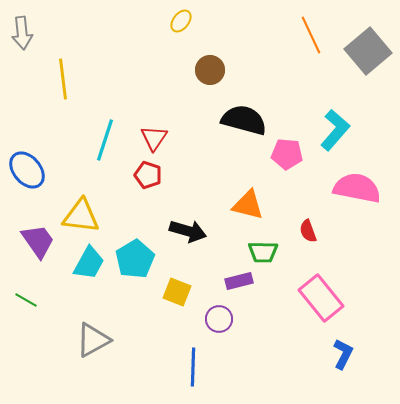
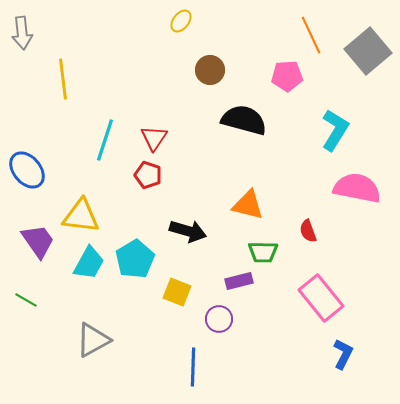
cyan L-shape: rotated 9 degrees counterclockwise
pink pentagon: moved 78 px up; rotated 8 degrees counterclockwise
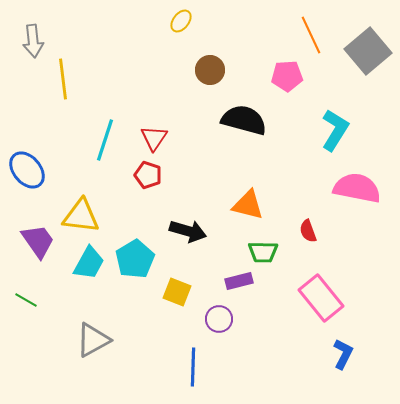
gray arrow: moved 11 px right, 8 px down
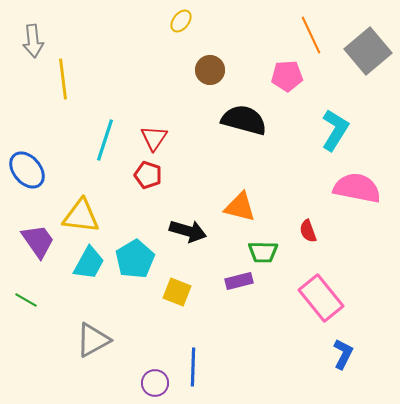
orange triangle: moved 8 px left, 2 px down
purple circle: moved 64 px left, 64 px down
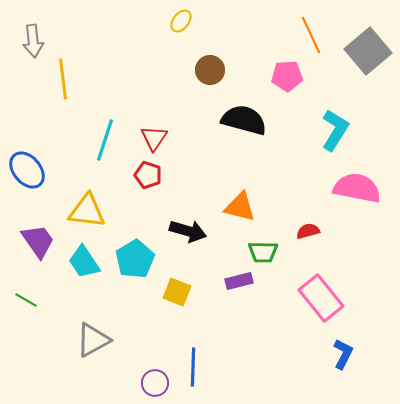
yellow triangle: moved 6 px right, 5 px up
red semicircle: rotated 95 degrees clockwise
cyan trapezoid: moved 5 px left, 1 px up; rotated 117 degrees clockwise
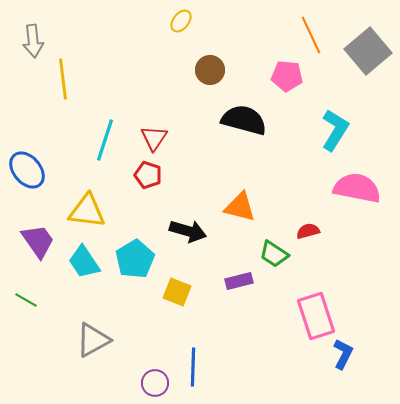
pink pentagon: rotated 8 degrees clockwise
green trapezoid: moved 11 px right, 2 px down; rotated 32 degrees clockwise
pink rectangle: moved 5 px left, 18 px down; rotated 21 degrees clockwise
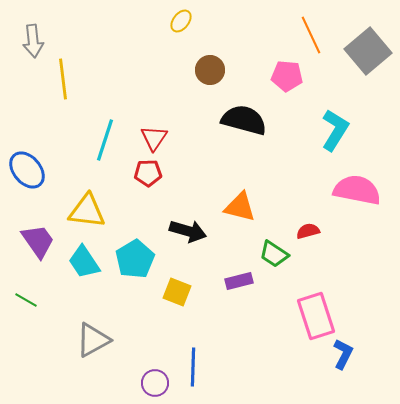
red pentagon: moved 2 px up; rotated 20 degrees counterclockwise
pink semicircle: moved 2 px down
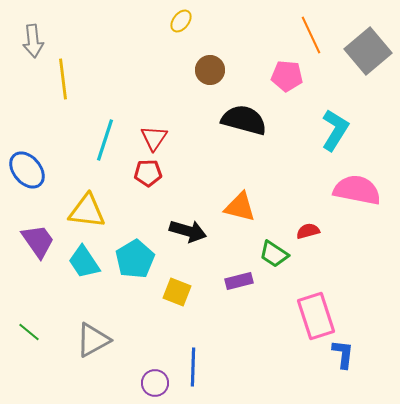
green line: moved 3 px right, 32 px down; rotated 10 degrees clockwise
blue L-shape: rotated 20 degrees counterclockwise
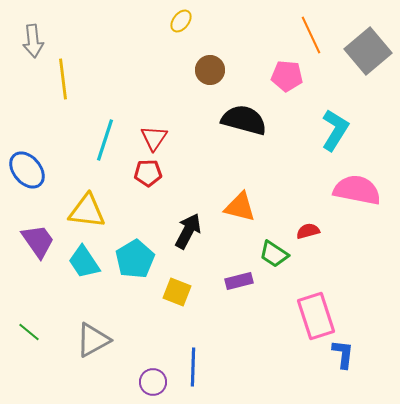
black arrow: rotated 78 degrees counterclockwise
purple circle: moved 2 px left, 1 px up
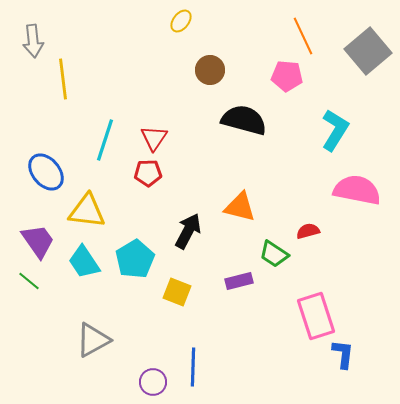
orange line: moved 8 px left, 1 px down
blue ellipse: moved 19 px right, 2 px down
green line: moved 51 px up
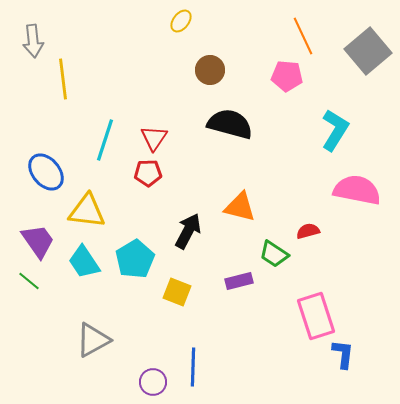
black semicircle: moved 14 px left, 4 px down
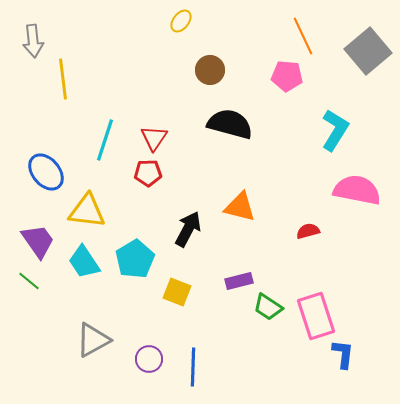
black arrow: moved 2 px up
green trapezoid: moved 6 px left, 53 px down
purple circle: moved 4 px left, 23 px up
